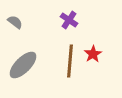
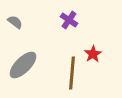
brown line: moved 2 px right, 12 px down
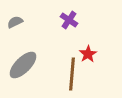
gray semicircle: rotated 63 degrees counterclockwise
red star: moved 5 px left
brown line: moved 1 px down
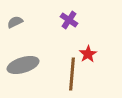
gray ellipse: rotated 28 degrees clockwise
